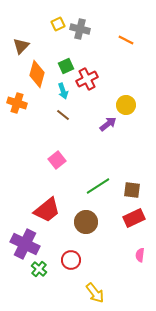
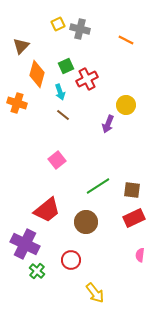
cyan arrow: moved 3 px left, 1 px down
purple arrow: rotated 150 degrees clockwise
green cross: moved 2 px left, 2 px down
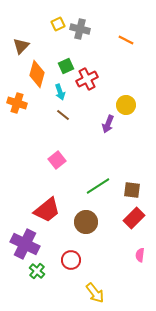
red rectangle: rotated 20 degrees counterclockwise
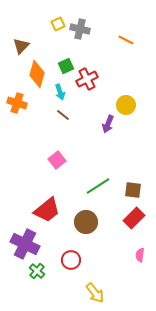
brown square: moved 1 px right
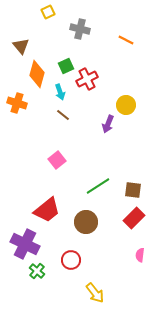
yellow square: moved 10 px left, 12 px up
brown triangle: rotated 24 degrees counterclockwise
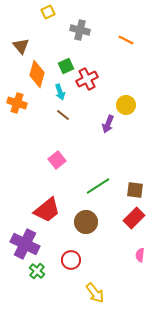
gray cross: moved 1 px down
brown square: moved 2 px right
